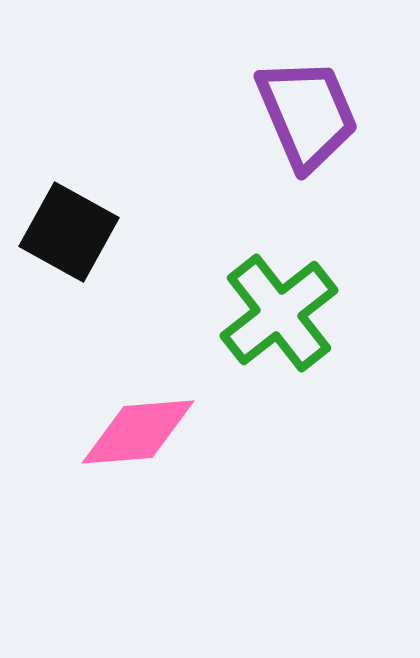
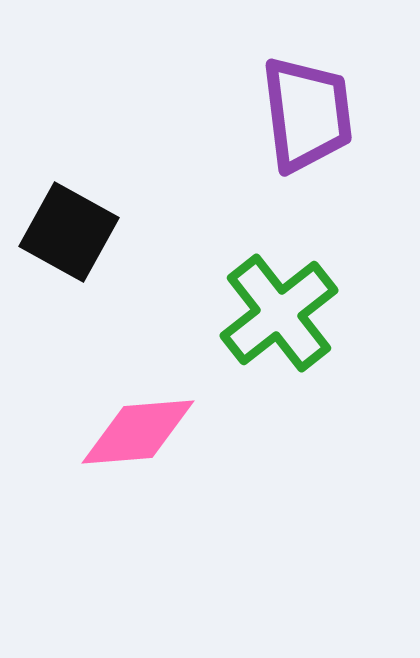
purple trapezoid: rotated 16 degrees clockwise
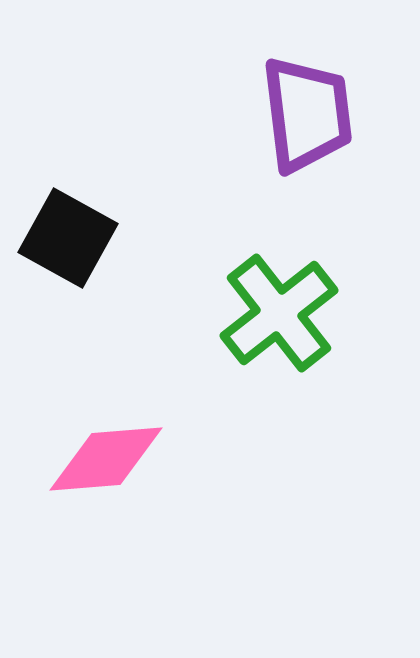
black square: moved 1 px left, 6 px down
pink diamond: moved 32 px left, 27 px down
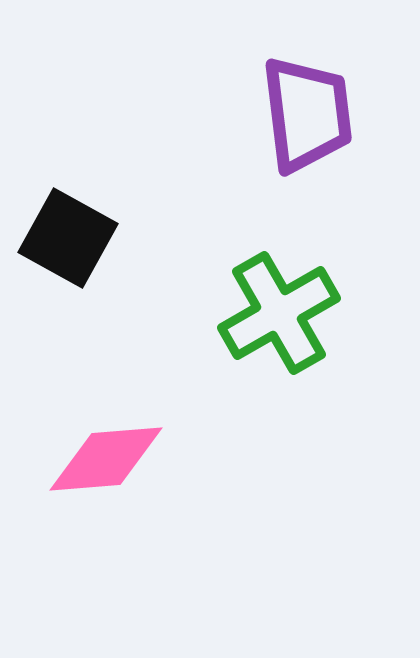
green cross: rotated 8 degrees clockwise
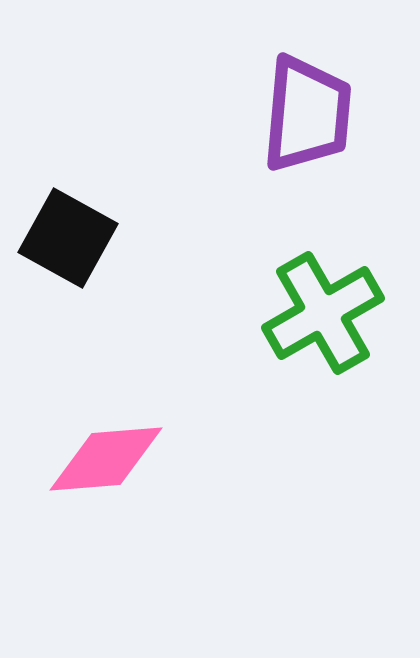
purple trapezoid: rotated 12 degrees clockwise
green cross: moved 44 px right
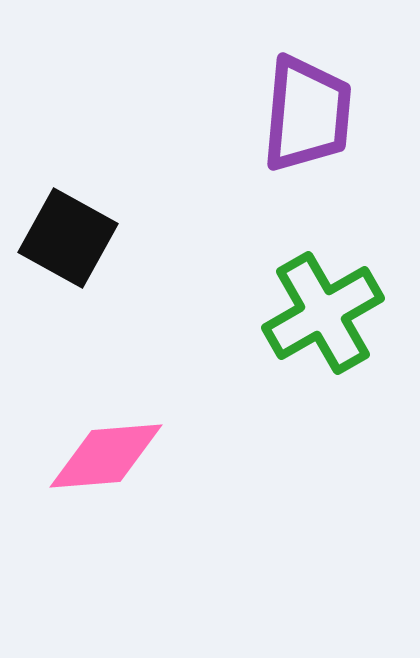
pink diamond: moved 3 px up
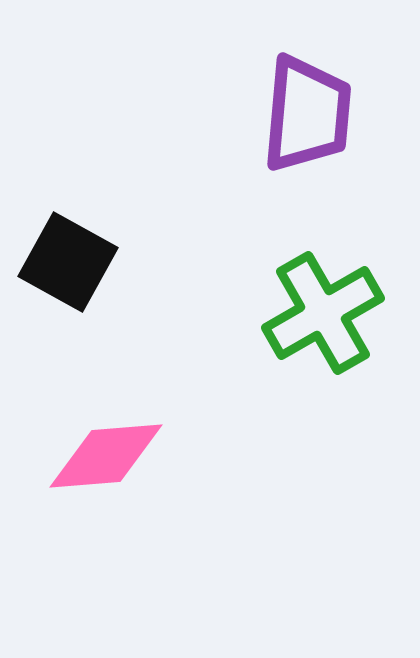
black square: moved 24 px down
